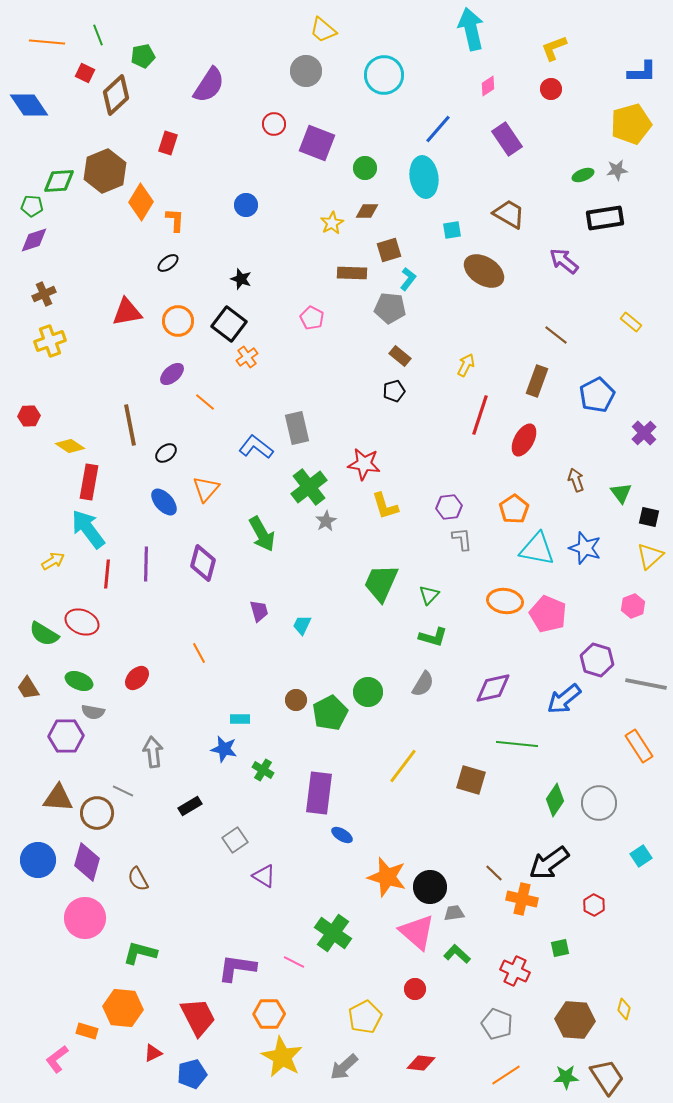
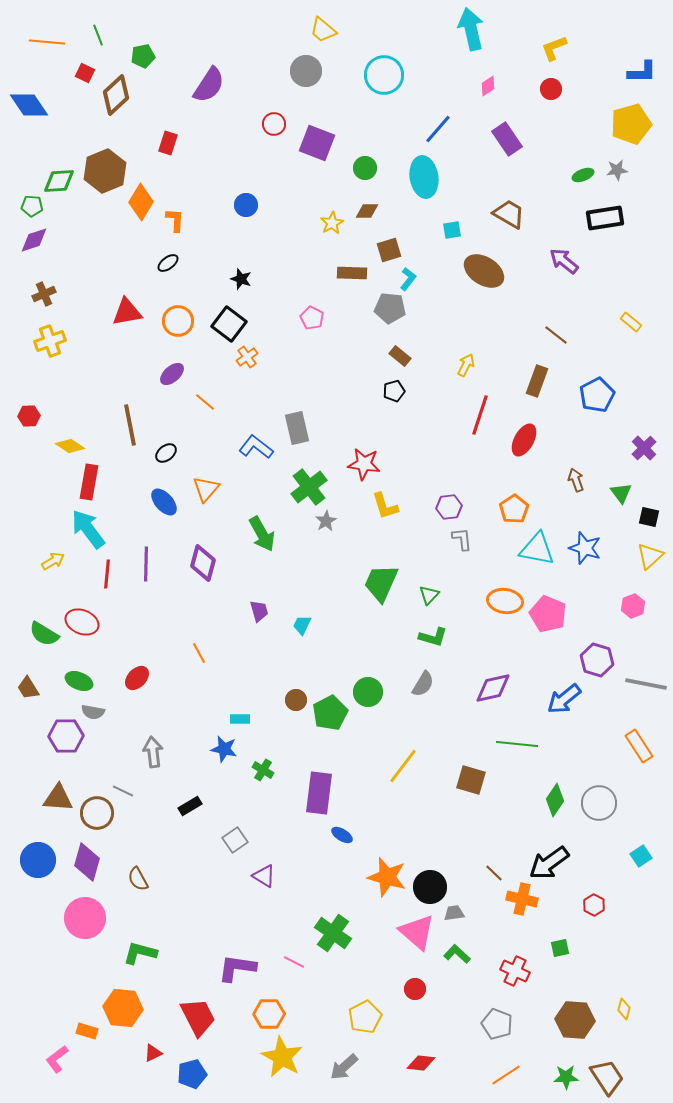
purple cross at (644, 433): moved 15 px down
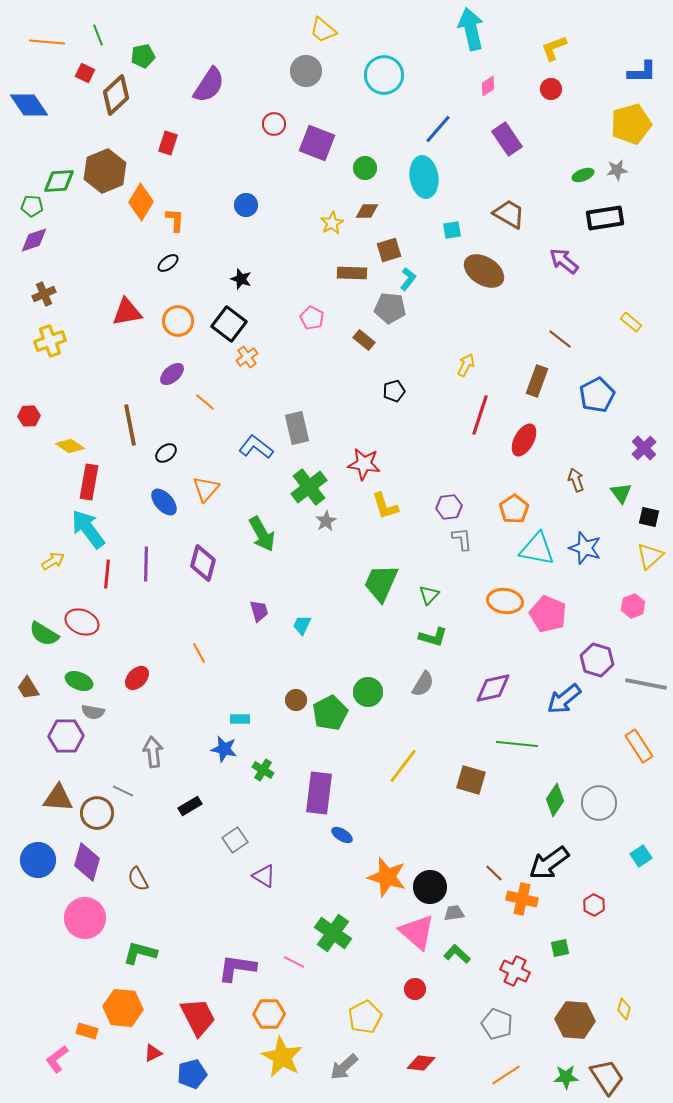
brown line at (556, 335): moved 4 px right, 4 px down
brown rectangle at (400, 356): moved 36 px left, 16 px up
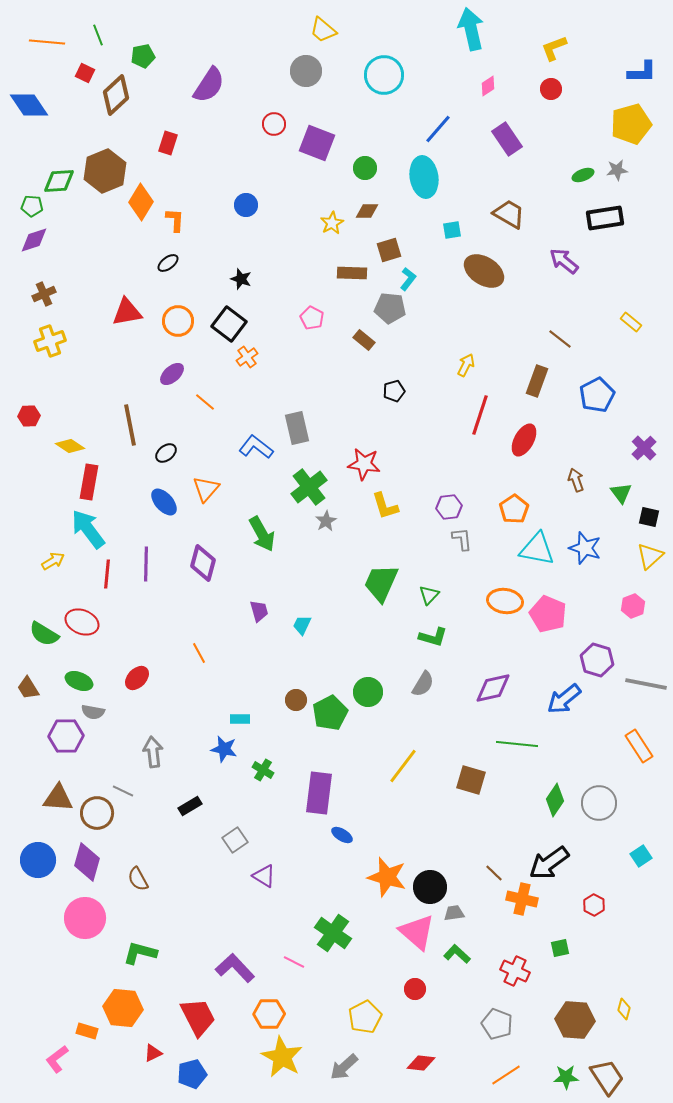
purple L-shape at (237, 968): moved 2 px left; rotated 39 degrees clockwise
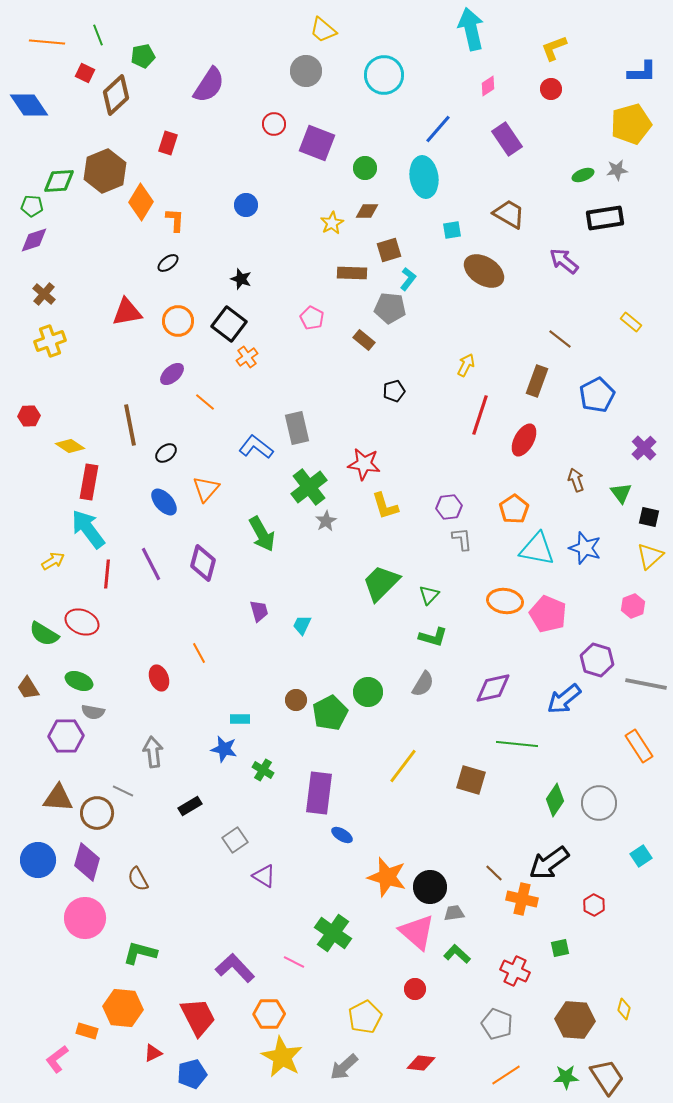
brown cross at (44, 294): rotated 25 degrees counterclockwise
purple line at (146, 564): moved 5 px right; rotated 28 degrees counterclockwise
green trapezoid at (381, 583): rotated 21 degrees clockwise
red ellipse at (137, 678): moved 22 px right; rotated 65 degrees counterclockwise
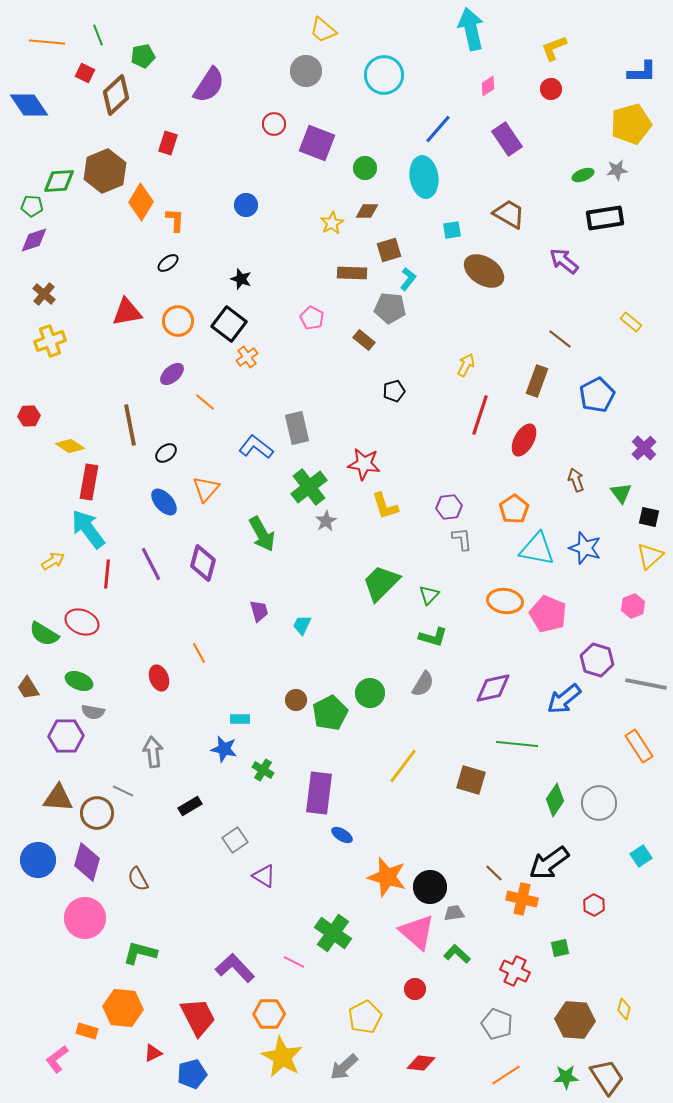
green circle at (368, 692): moved 2 px right, 1 px down
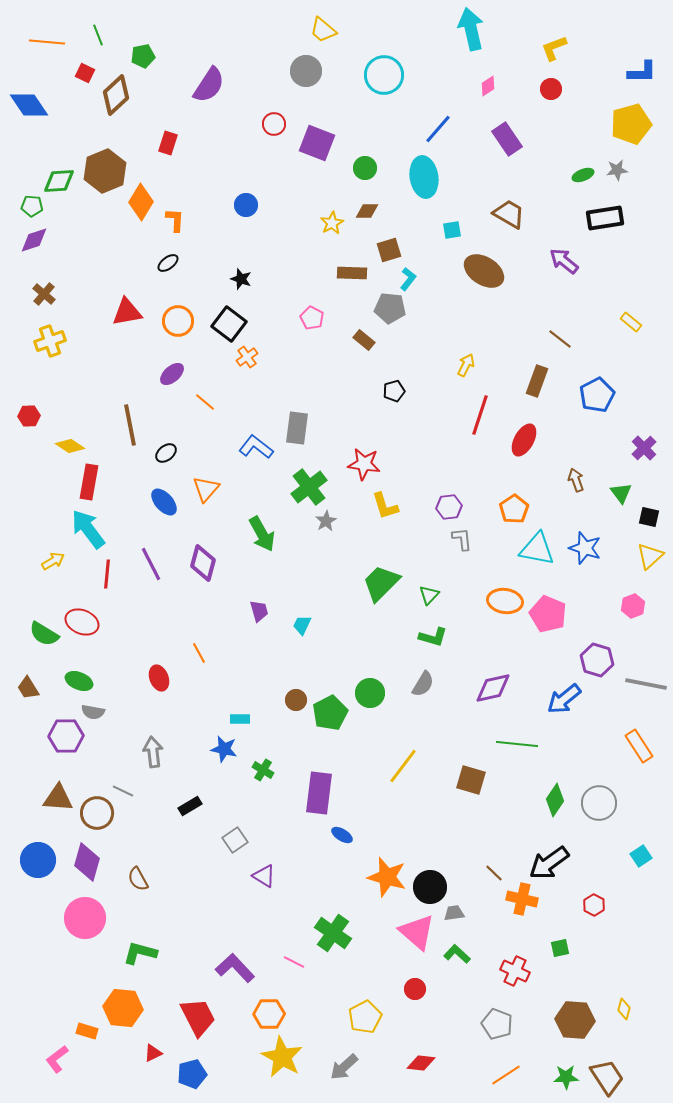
gray rectangle at (297, 428): rotated 20 degrees clockwise
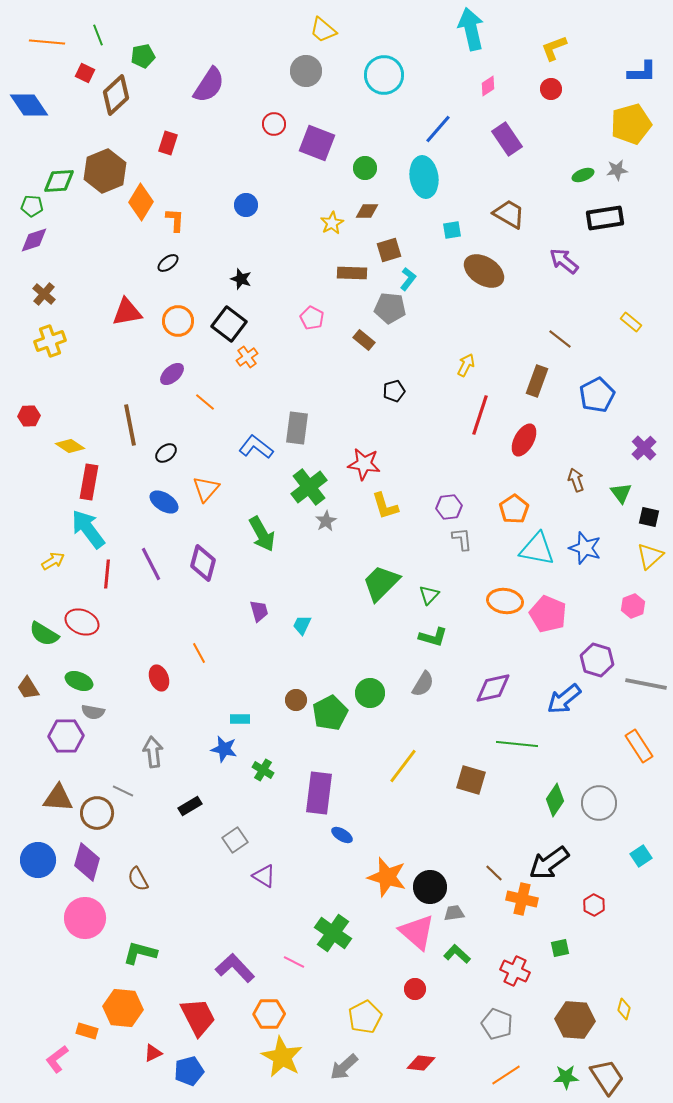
blue ellipse at (164, 502): rotated 16 degrees counterclockwise
blue pentagon at (192, 1074): moved 3 px left, 3 px up
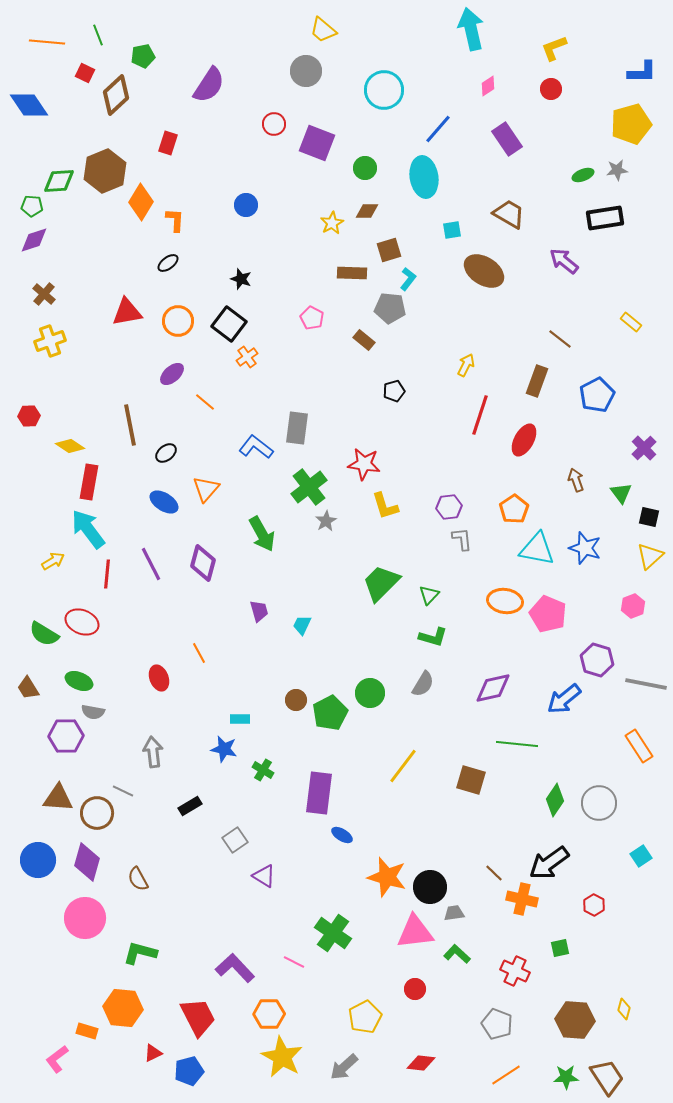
cyan circle at (384, 75): moved 15 px down
pink triangle at (417, 932): moved 2 px left; rotated 48 degrees counterclockwise
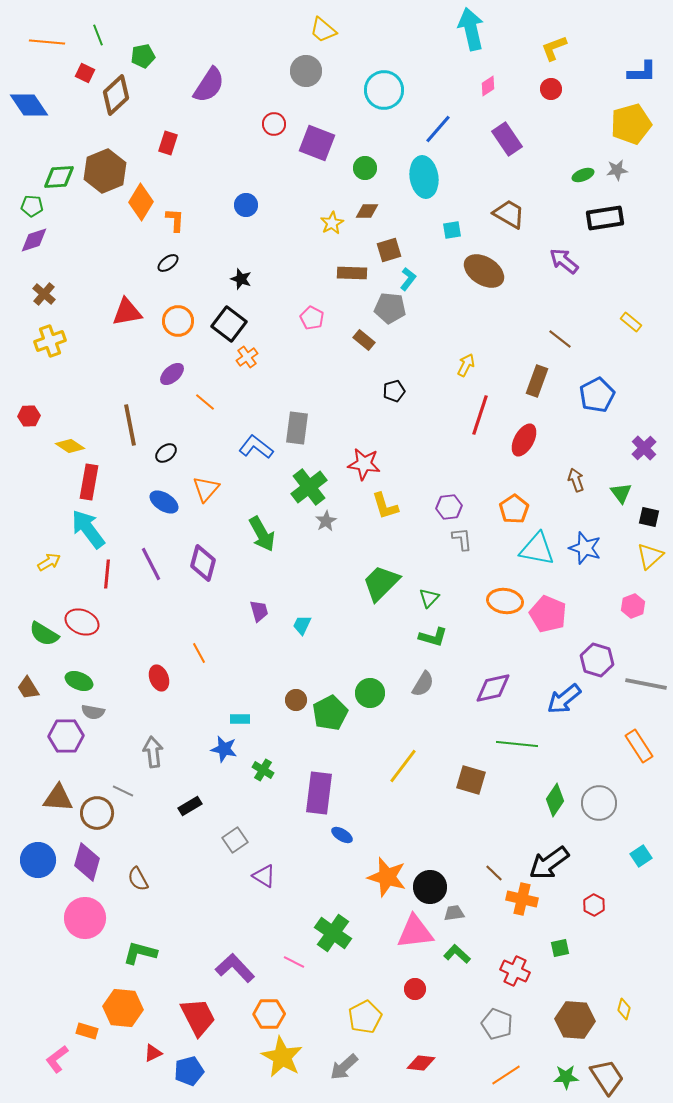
green diamond at (59, 181): moved 4 px up
yellow arrow at (53, 561): moved 4 px left, 1 px down
green triangle at (429, 595): moved 3 px down
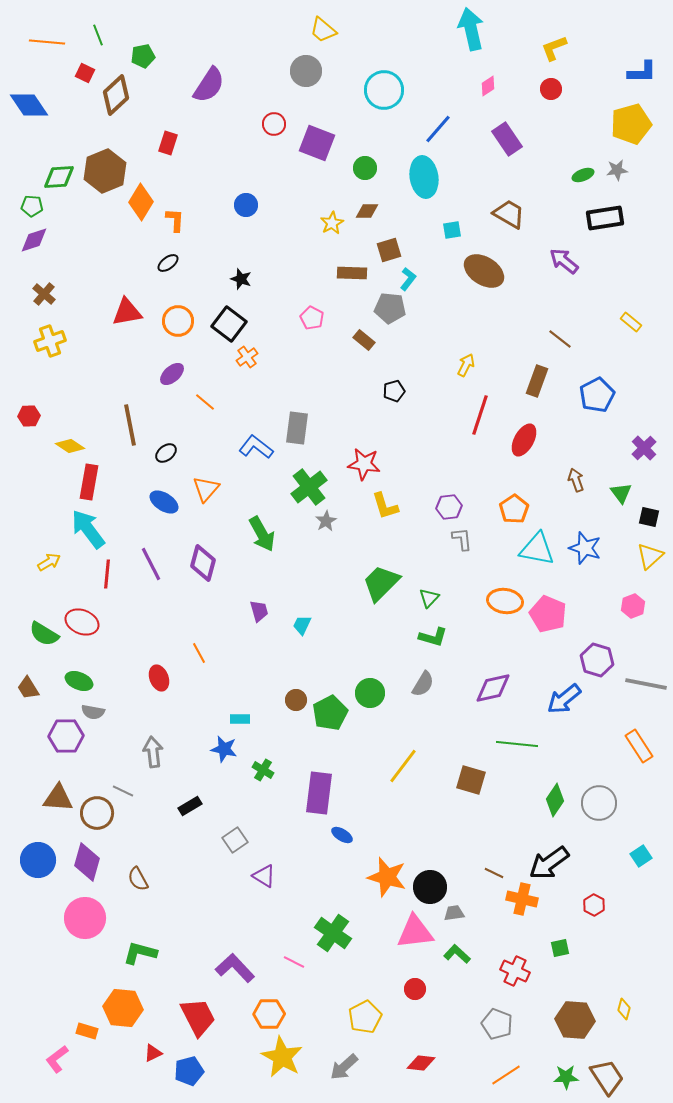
brown line at (494, 873): rotated 18 degrees counterclockwise
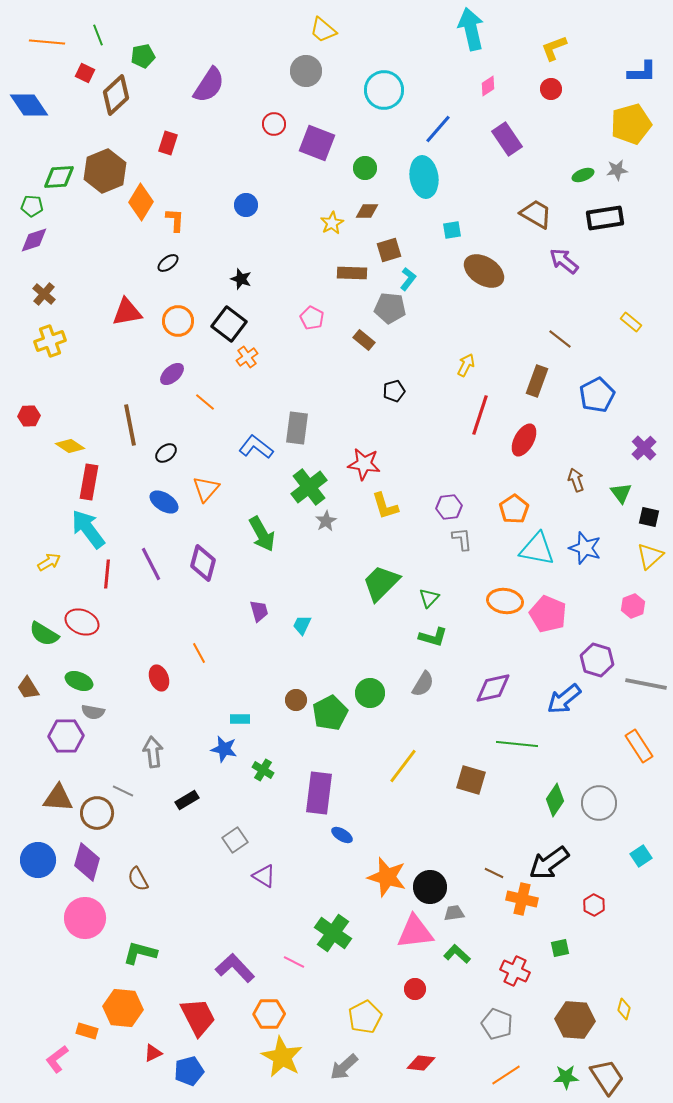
brown trapezoid at (509, 214): moved 27 px right
black rectangle at (190, 806): moved 3 px left, 6 px up
